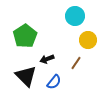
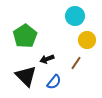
yellow circle: moved 1 px left
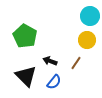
cyan circle: moved 15 px right
green pentagon: rotated 10 degrees counterclockwise
black arrow: moved 3 px right, 2 px down; rotated 40 degrees clockwise
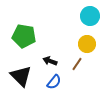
green pentagon: moved 1 px left; rotated 20 degrees counterclockwise
yellow circle: moved 4 px down
brown line: moved 1 px right, 1 px down
black triangle: moved 5 px left
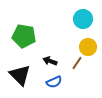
cyan circle: moved 7 px left, 3 px down
yellow circle: moved 1 px right, 3 px down
brown line: moved 1 px up
black triangle: moved 1 px left, 1 px up
blue semicircle: rotated 28 degrees clockwise
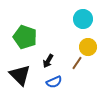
green pentagon: moved 1 px right, 1 px down; rotated 10 degrees clockwise
black arrow: moved 2 px left; rotated 80 degrees counterclockwise
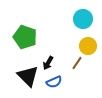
yellow circle: moved 1 px up
black arrow: moved 2 px down
black triangle: moved 8 px right, 1 px down
